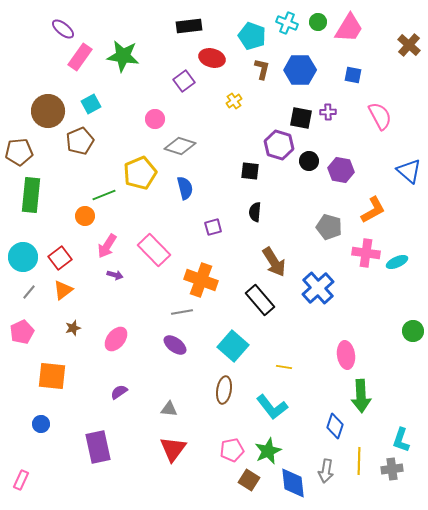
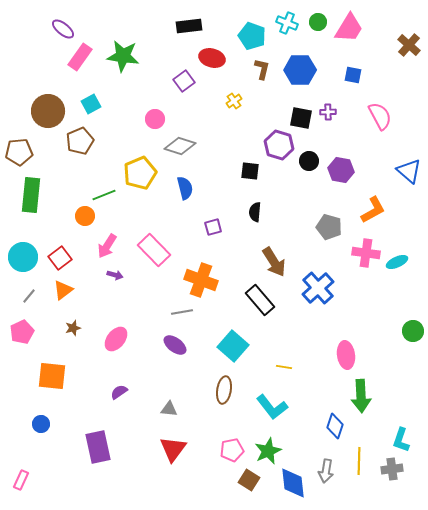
gray line at (29, 292): moved 4 px down
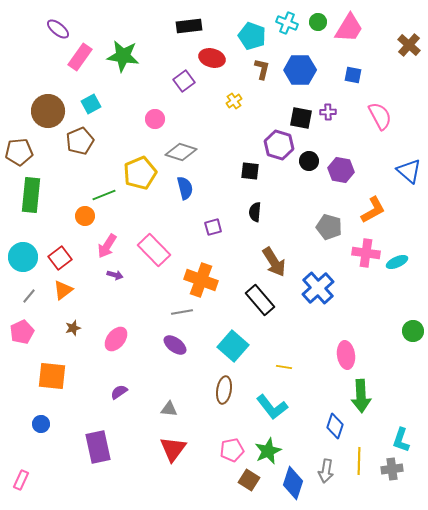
purple ellipse at (63, 29): moved 5 px left
gray diamond at (180, 146): moved 1 px right, 6 px down
blue diamond at (293, 483): rotated 24 degrees clockwise
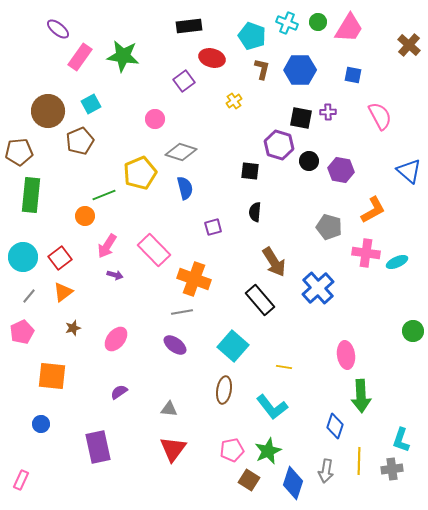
orange cross at (201, 280): moved 7 px left, 1 px up
orange triangle at (63, 290): moved 2 px down
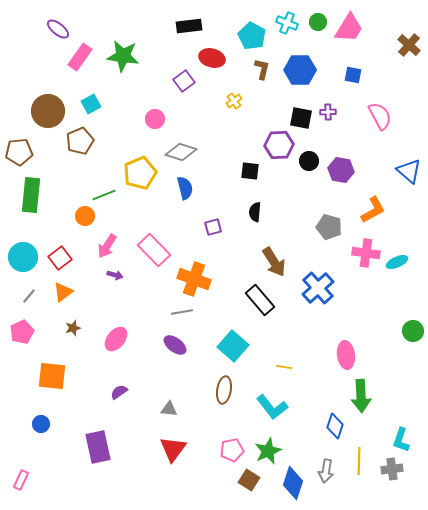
cyan pentagon at (252, 36): rotated 8 degrees clockwise
purple hexagon at (279, 145): rotated 20 degrees counterclockwise
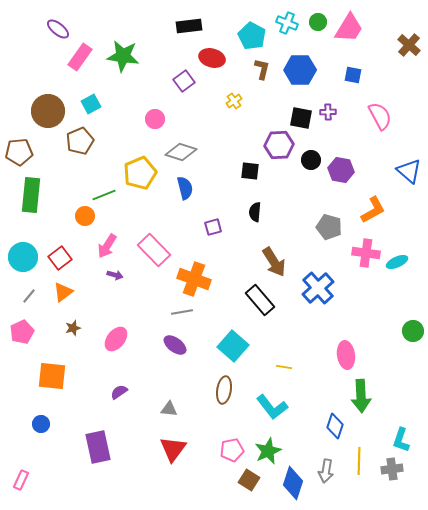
black circle at (309, 161): moved 2 px right, 1 px up
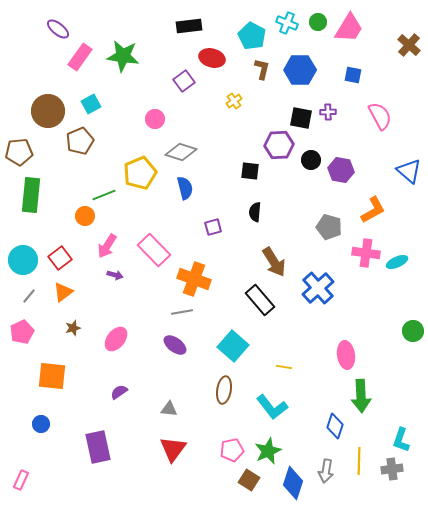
cyan circle at (23, 257): moved 3 px down
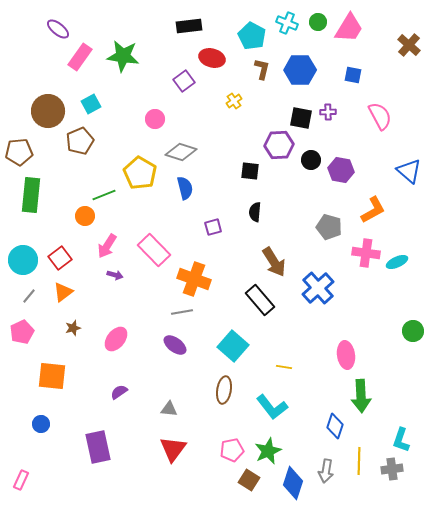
yellow pentagon at (140, 173): rotated 20 degrees counterclockwise
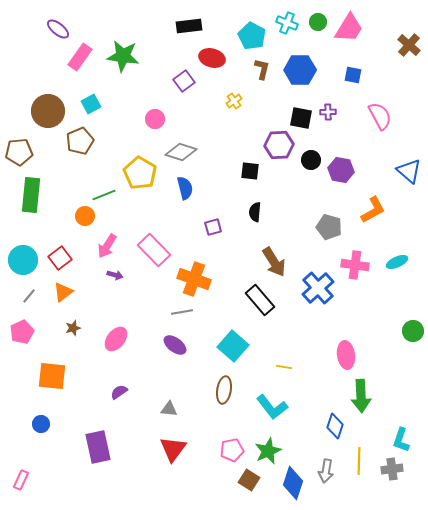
pink cross at (366, 253): moved 11 px left, 12 px down
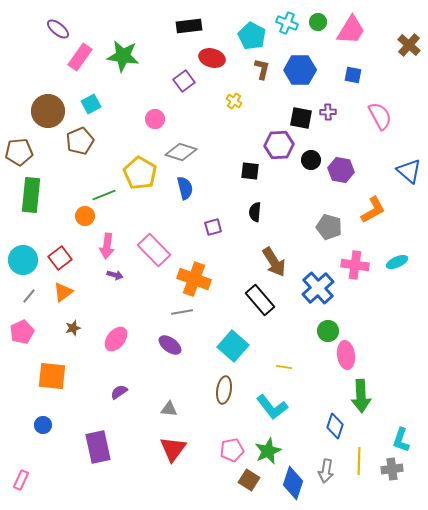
pink trapezoid at (349, 28): moved 2 px right, 2 px down
yellow cross at (234, 101): rotated 21 degrees counterclockwise
pink arrow at (107, 246): rotated 25 degrees counterclockwise
green circle at (413, 331): moved 85 px left
purple ellipse at (175, 345): moved 5 px left
blue circle at (41, 424): moved 2 px right, 1 px down
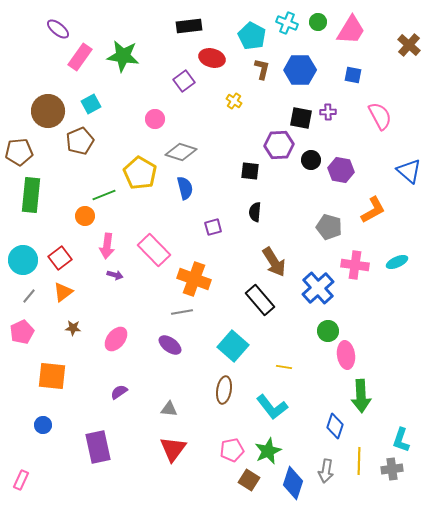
brown star at (73, 328): rotated 21 degrees clockwise
